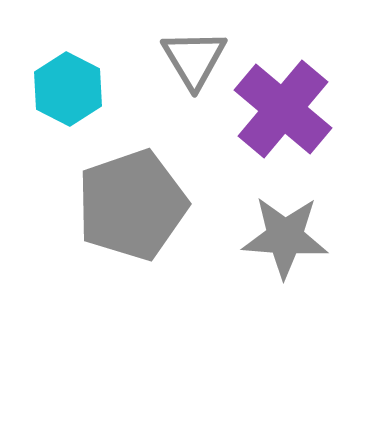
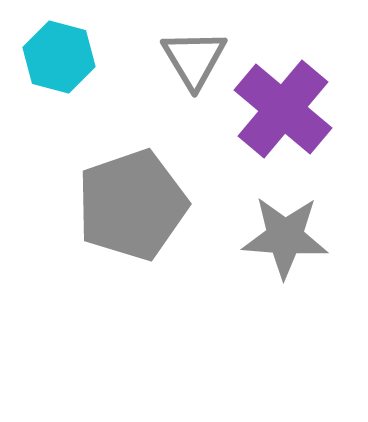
cyan hexagon: moved 9 px left, 32 px up; rotated 12 degrees counterclockwise
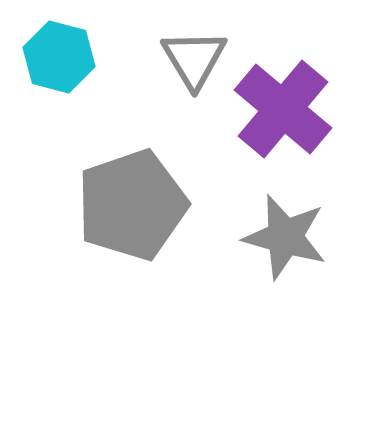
gray star: rotated 12 degrees clockwise
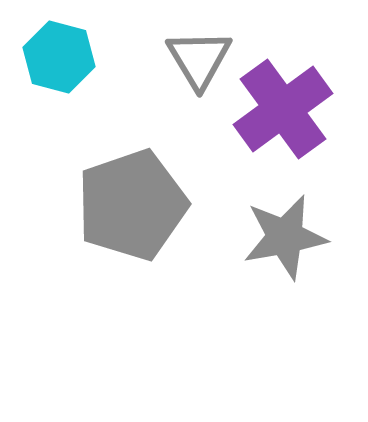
gray triangle: moved 5 px right
purple cross: rotated 14 degrees clockwise
gray star: rotated 26 degrees counterclockwise
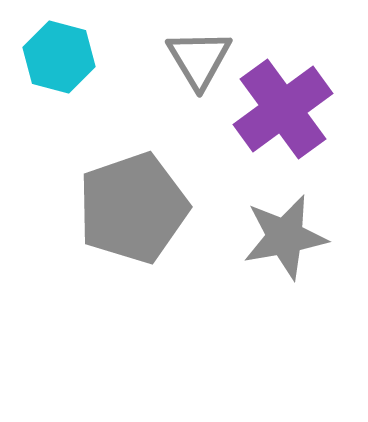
gray pentagon: moved 1 px right, 3 px down
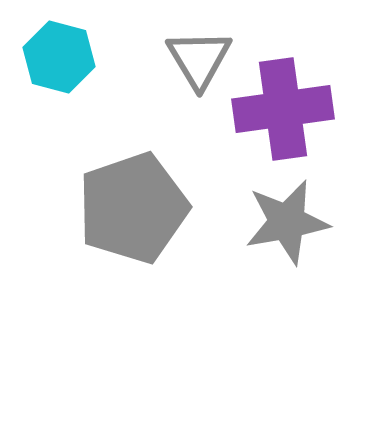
purple cross: rotated 28 degrees clockwise
gray star: moved 2 px right, 15 px up
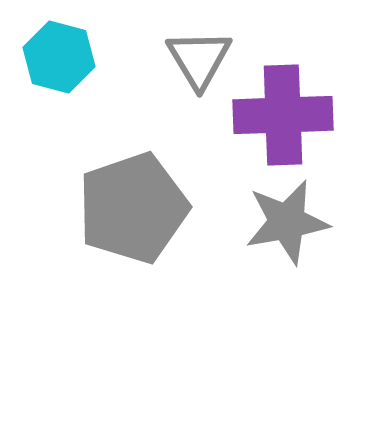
purple cross: moved 6 px down; rotated 6 degrees clockwise
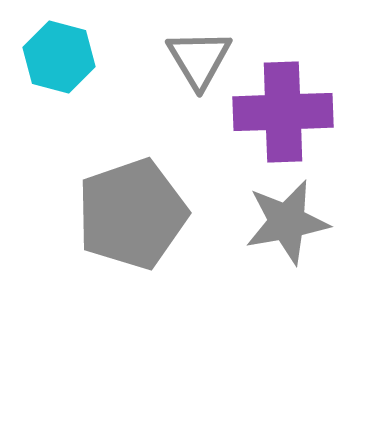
purple cross: moved 3 px up
gray pentagon: moved 1 px left, 6 px down
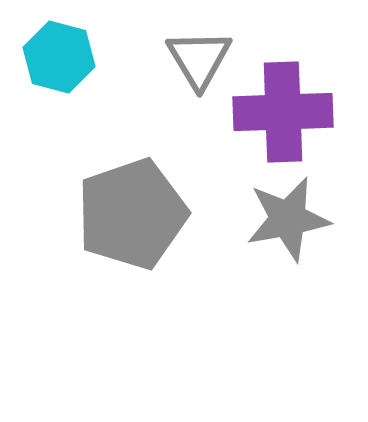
gray star: moved 1 px right, 3 px up
